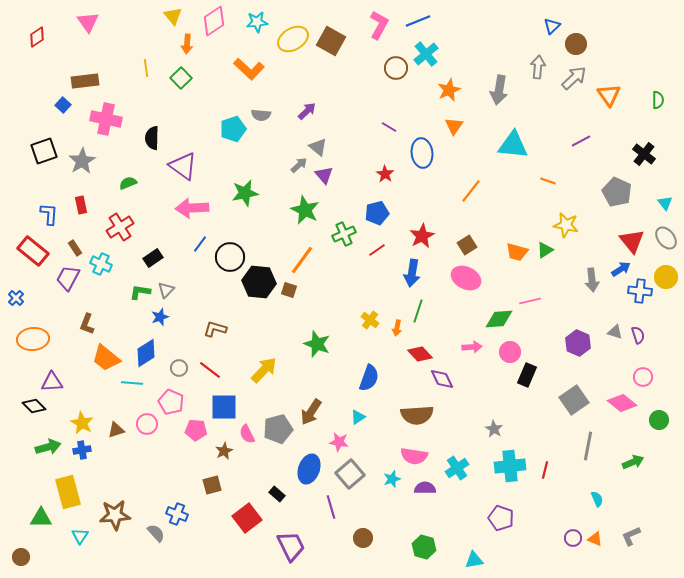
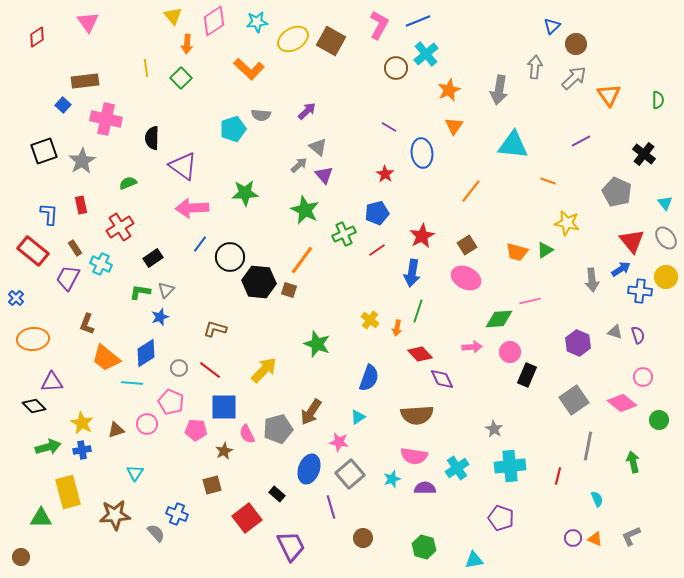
gray arrow at (538, 67): moved 3 px left
green star at (245, 193): rotated 8 degrees clockwise
yellow star at (566, 225): moved 1 px right, 2 px up
green arrow at (633, 462): rotated 80 degrees counterclockwise
red line at (545, 470): moved 13 px right, 6 px down
cyan triangle at (80, 536): moved 55 px right, 63 px up
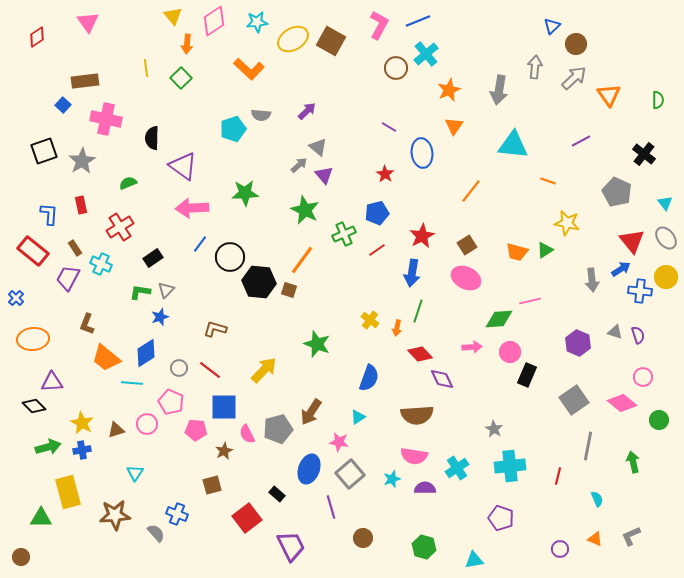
purple circle at (573, 538): moved 13 px left, 11 px down
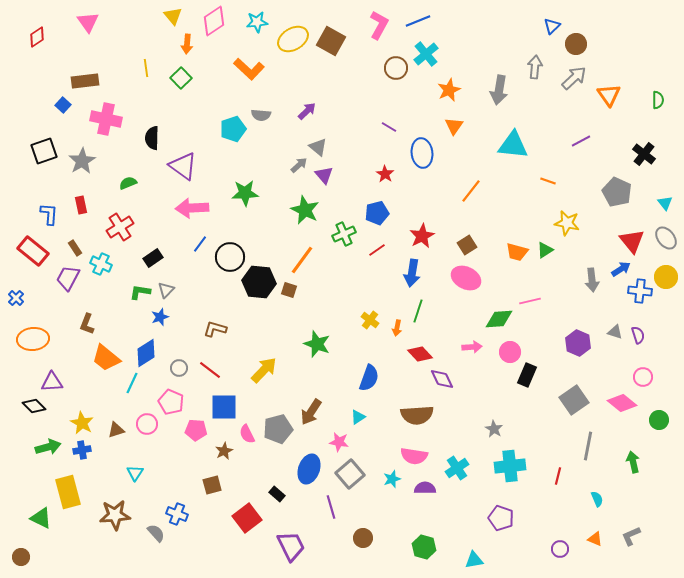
cyan line at (132, 383): rotated 70 degrees counterclockwise
green triangle at (41, 518): rotated 25 degrees clockwise
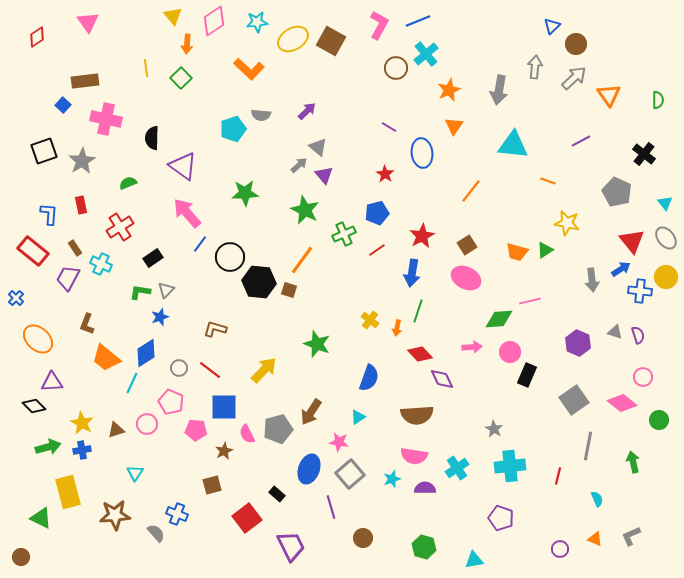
pink arrow at (192, 208): moved 5 px left, 5 px down; rotated 52 degrees clockwise
orange ellipse at (33, 339): moved 5 px right; rotated 48 degrees clockwise
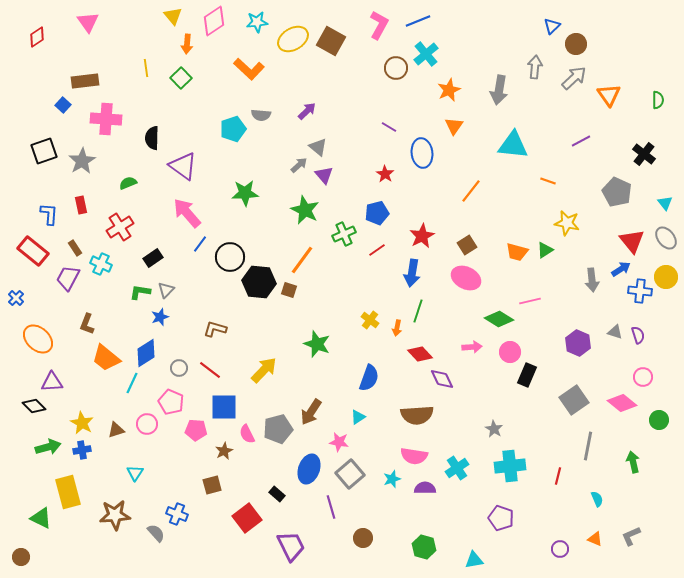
pink cross at (106, 119): rotated 8 degrees counterclockwise
green diamond at (499, 319): rotated 36 degrees clockwise
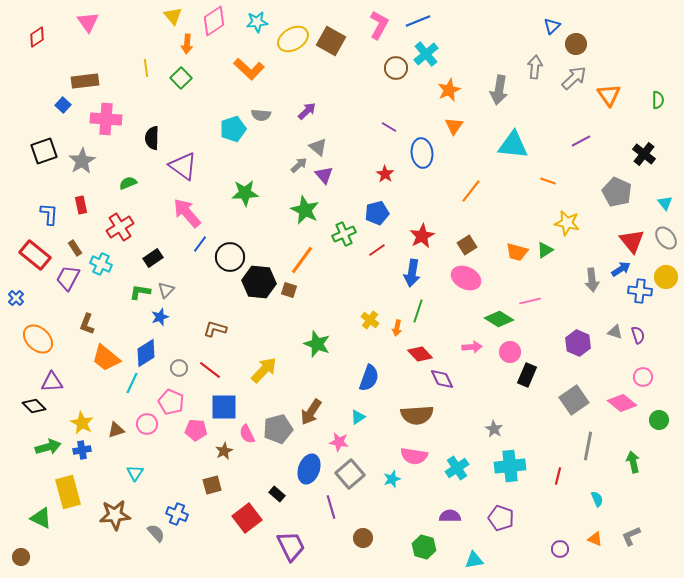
red rectangle at (33, 251): moved 2 px right, 4 px down
purple semicircle at (425, 488): moved 25 px right, 28 px down
